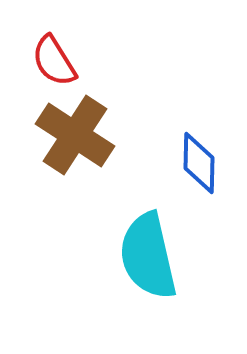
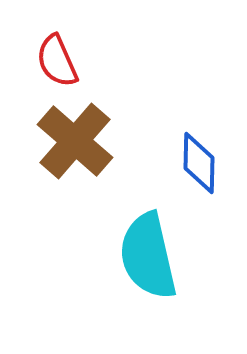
red semicircle: moved 3 px right; rotated 8 degrees clockwise
brown cross: moved 6 px down; rotated 8 degrees clockwise
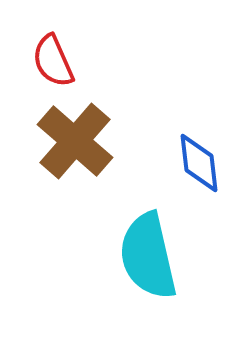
red semicircle: moved 4 px left
blue diamond: rotated 8 degrees counterclockwise
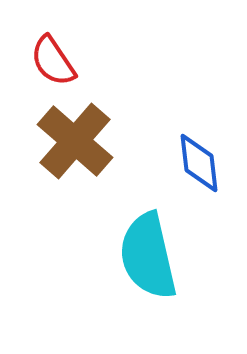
red semicircle: rotated 10 degrees counterclockwise
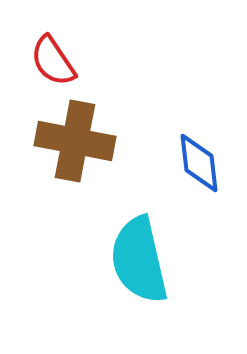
brown cross: rotated 30 degrees counterclockwise
cyan semicircle: moved 9 px left, 4 px down
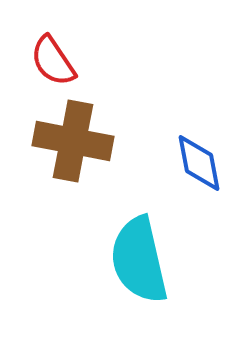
brown cross: moved 2 px left
blue diamond: rotated 4 degrees counterclockwise
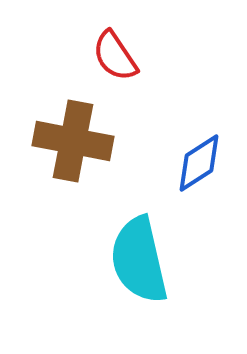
red semicircle: moved 62 px right, 5 px up
blue diamond: rotated 68 degrees clockwise
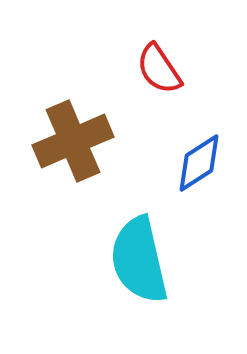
red semicircle: moved 44 px right, 13 px down
brown cross: rotated 34 degrees counterclockwise
